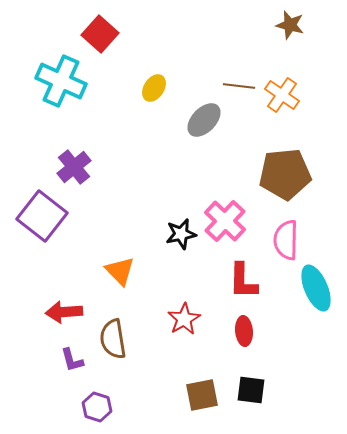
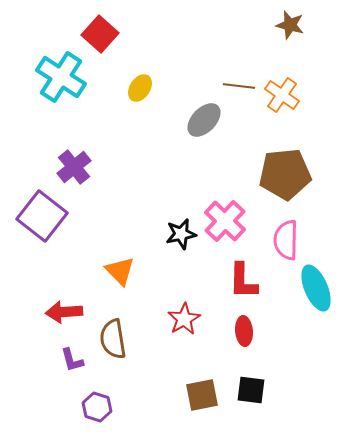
cyan cross: moved 4 px up; rotated 9 degrees clockwise
yellow ellipse: moved 14 px left
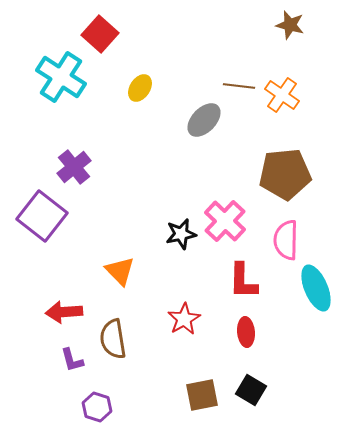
red ellipse: moved 2 px right, 1 px down
black square: rotated 24 degrees clockwise
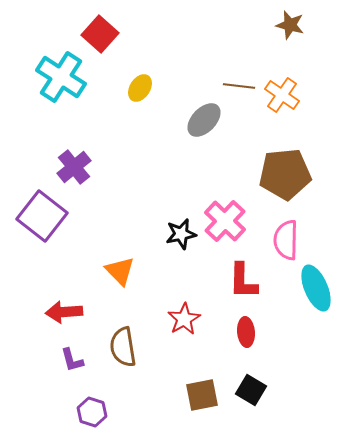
brown semicircle: moved 10 px right, 8 px down
purple hexagon: moved 5 px left, 5 px down
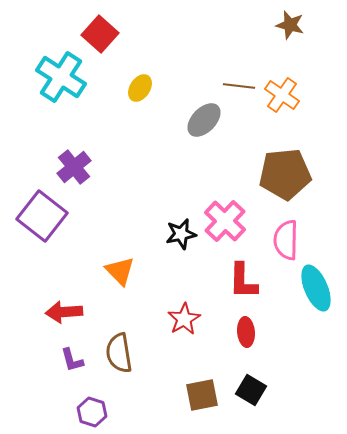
brown semicircle: moved 4 px left, 6 px down
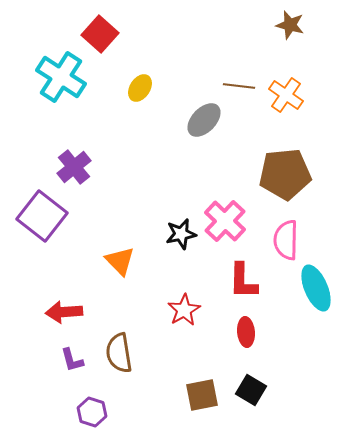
orange cross: moved 4 px right
orange triangle: moved 10 px up
red star: moved 9 px up
